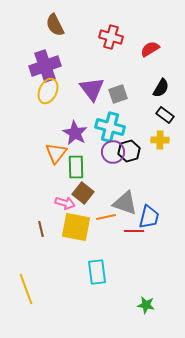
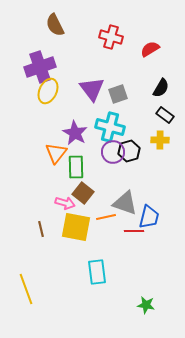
purple cross: moved 5 px left, 1 px down
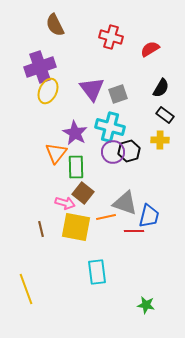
blue trapezoid: moved 1 px up
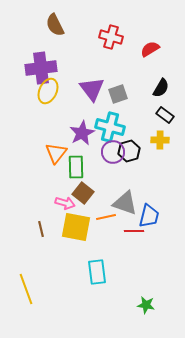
purple cross: moved 1 px right, 1 px down; rotated 12 degrees clockwise
purple star: moved 7 px right; rotated 15 degrees clockwise
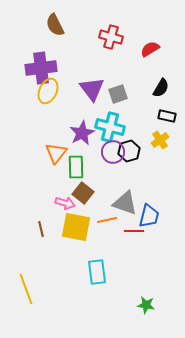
black rectangle: moved 2 px right, 1 px down; rotated 24 degrees counterclockwise
yellow cross: rotated 36 degrees counterclockwise
orange line: moved 1 px right, 3 px down
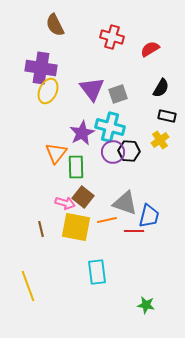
red cross: moved 1 px right
purple cross: rotated 16 degrees clockwise
black hexagon: rotated 20 degrees clockwise
brown square: moved 4 px down
yellow line: moved 2 px right, 3 px up
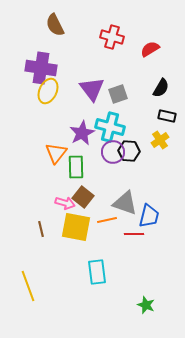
red line: moved 3 px down
green star: rotated 12 degrees clockwise
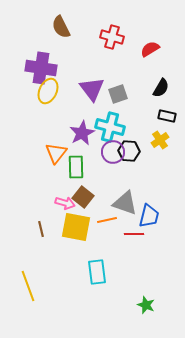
brown semicircle: moved 6 px right, 2 px down
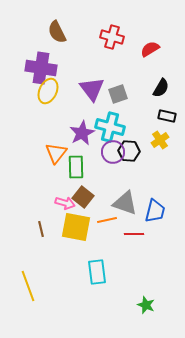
brown semicircle: moved 4 px left, 5 px down
blue trapezoid: moved 6 px right, 5 px up
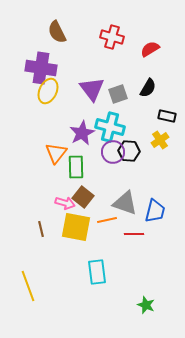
black semicircle: moved 13 px left
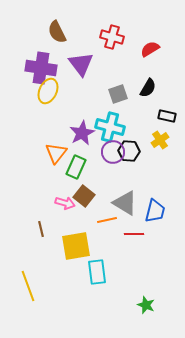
purple triangle: moved 11 px left, 25 px up
green rectangle: rotated 25 degrees clockwise
brown square: moved 1 px right, 1 px up
gray triangle: rotated 12 degrees clockwise
yellow square: moved 19 px down; rotated 20 degrees counterclockwise
